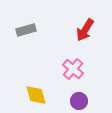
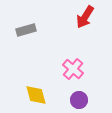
red arrow: moved 13 px up
purple circle: moved 1 px up
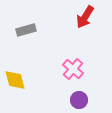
yellow diamond: moved 21 px left, 15 px up
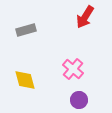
yellow diamond: moved 10 px right
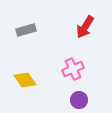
red arrow: moved 10 px down
pink cross: rotated 25 degrees clockwise
yellow diamond: rotated 20 degrees counterclockwise
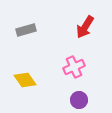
pink cross: moved 1 px right, 2 px up
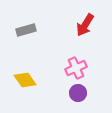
red arrow: moved 2 px up
pink cross: moved 2 px right, 1 px down
purple circle: moved 1 px left, 7 px up
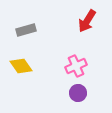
red arrow: moved 2 px right, 4 px up
pink cross: moved 2 px up
yellow diamond: moved 4 px left, 14 px up
